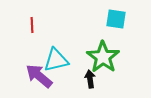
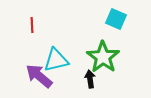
cyan square: rotated 15 degrees clockwise
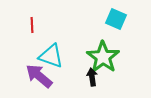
cyan triangle: moved 5 px left, 4 px up; rotated 32 degrees clockwise
black arrow: moved 2 px right, 2 px up
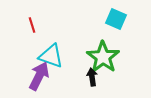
red line: rotated 14 degrees counterclockwise
purple arrow: rotated 76 degrees clockwise
